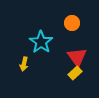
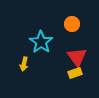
orange circle: moved 1 px down
yellow rectangle: rotated 24 degrees clockwise
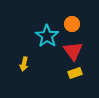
cyan star: moved 6 px right, 6 px up
red triangle: moved 4 px left, 6 px up
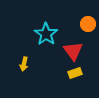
orange circle: moved 16 px right
cyan star: moved 1 px left, 2 px up
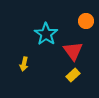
orange circle: moved 2 px left, 3 px up
yellow rectangle: moved 2 px left, 2 px down; rotated 24 degrees counterclockwise
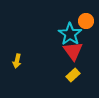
cyan star: moved 24 px right
yellow arrow: moved 7 px left, 3 px up
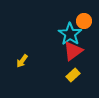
orange circle: moved 2 px left
red triangle: rotated 30 degrees clockwise
yellow arrow: moved 5 px right; rotated 24 degrees clockwise
